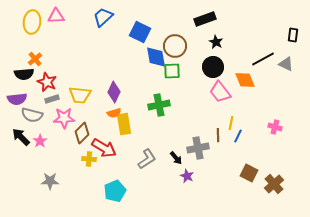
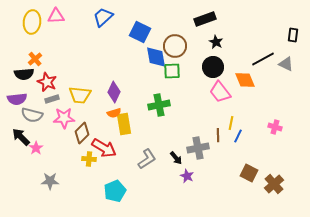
pink star at (40, 141): moved 4 px left, 7 px down
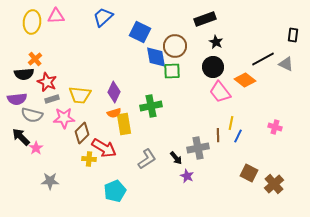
orange diamond at (245, 80): rotated 30 degrees counterclockwise
green cross at (159, 105): moved 8 px left, 1 px down
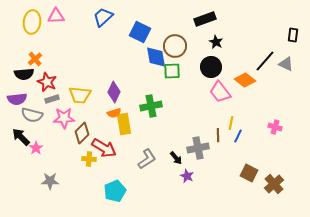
black line at (263, 59): moved 2 px right, 2 px down; rotated 20 degrees counterclockwise
black circle at (213, 67): moved 2 px left
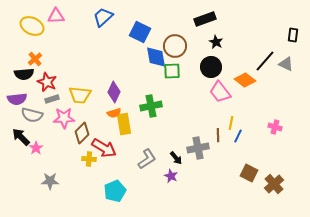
yellow ellipse at (32, 22): moved 4 px down; rotated 70 degrees counterclockwise
purple star at (187, 176): moved 16 px left
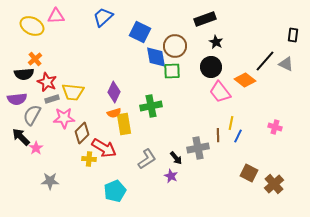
yellow trapezoid at (80, 95): moved 7 px left, 3 px up
gray semicircle at (32, 115): rotated 105 degrees clockwise
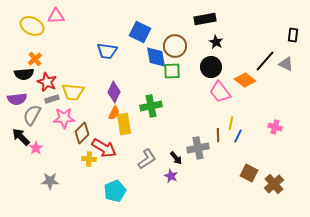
blue trapezoid at (103, 17): moved 4 px right, 34 px down; rotated 130 degrees counterclockwise
black rectangle at (205, 19): rotated 10 degrees clockwise
orange semicircle at (114, 113): rotated 48 degrees counterclockwise
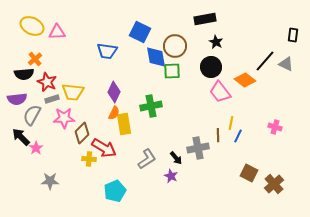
pink triangle at (56, 16): moved 1 px right, 16 px down
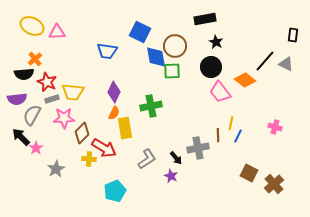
yellow rectangle at (124, 124): moved 1 px right, 4 px down
gray star at (50, 181): moved 6 px right, 12 px up; rotated 30 degrees counterclockwise
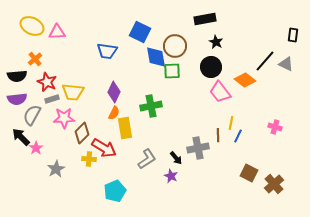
black semicircle at (24, 74): moved 7 px left, 2 px down
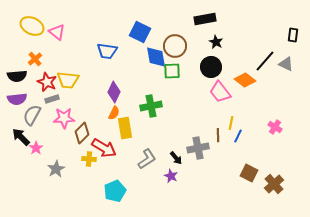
pink triangle at (57, 32): rotated 42 degrees clockwise
yellow trapezoid at (73, 92): moved 5 px left, 12 px up
pink cross at (275, 127): rotated 16 degrees clockwise
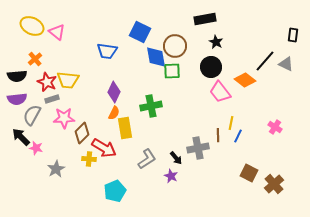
pink star at (36, 148): rotated 24 degrees counterclockwise
